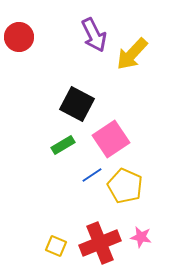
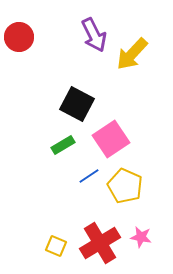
blue line: moved 3 px left, 1 px down
red cross: rotated 9 degrees counterclockwise
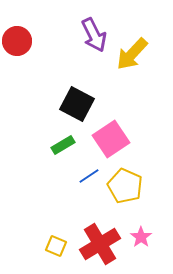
red circle: moved 2 px left, 4 px down
pink star: rotated 25 degrees clockwise
red cross: moved 1 px down
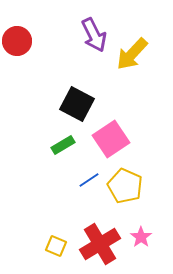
blue line: moved 4 px down
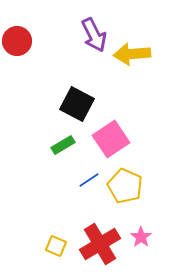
yellow arrow: rotated 42 degrees clockwise
